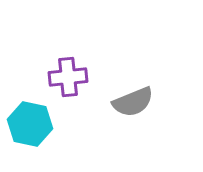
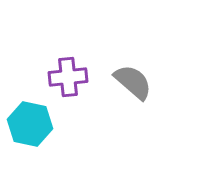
gray semicircle: moved 20 px up; rotated 117 degrees counterclockwise
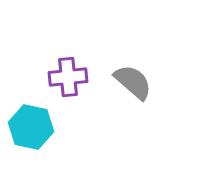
cyan hexagon: moved 1 px right, 3 px down
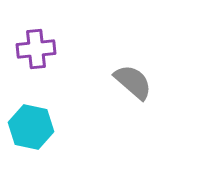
purple cross: moved 32 px left, 28 px up
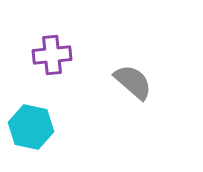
purple cross: moved 16 px right, 6 px down
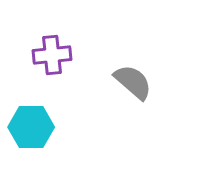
cyan hexagon: rotated 12 degrees counterclockwise
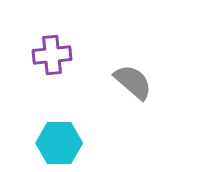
cyan hexagon: moved 28 px right, 16 px down
